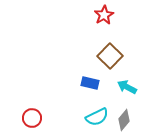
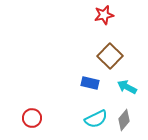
red star: rotated 18 degrees clockwise
cyan semicircle: moved 1 px left, 2 px down
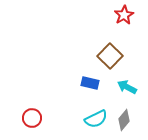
red star: moved 20 px right; rotated 18 degrees counterclockwise
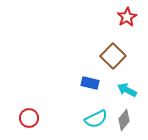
red star: moved 3 px right, 2 px down
brown square: moved 3 px right
cyan arrow: moved 3 px down
red circle: moved 3 px left
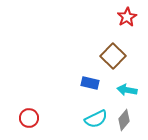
cyan arrow: rotated 18 degrees counterclockwise
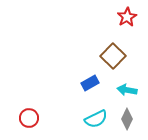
blue rectangle: rotated 42 degrees counterclockwise
gray diamond: moved 3 px right, 1 px up; rotated 15 degrees counterclockwise
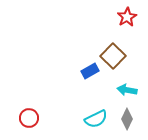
blue rectangle: moved 12 px up
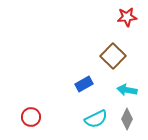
red star: rotated 24 degrees clockwise
blue rectangle: moved 6 px left, 13 px down
red circle: moved 2 px right, 1 px up
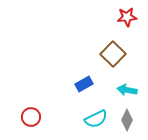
brown square: moved 2 px up
gray diamond: moved 1 px down
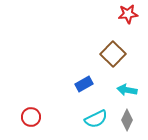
red star: moved 1 px right, 3 px up
